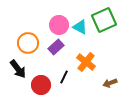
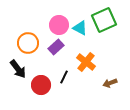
cyan triangle: moved 1 px down
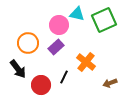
cyan triangle: moved 3 px left, 14 px up; rotated 14 degrees counterclockwise
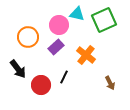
orange circle: moved 6 px up
orange cross: moved 7 px up
brown arrow: rotated 96 degrees counterclockwise
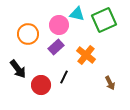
orange circle: moved 3 px up
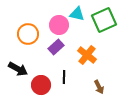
orange cross: moved 1 px right
black arrow: rotated 24 degrees counterclockwise
black line: rotated 24 degrees counterclockwise
brown arrow: moved 11 px left, 4 px down
